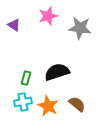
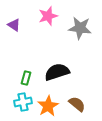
orange star: rotated 15 degrees clockwise
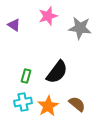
black semicircle: rotated 145 degrees clockwise
green rectangle: moved 2 px up
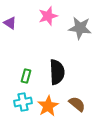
purple triangle: moved 4 px left, 2 px up
black semicircle: rotated 40 degrees counterclockwise
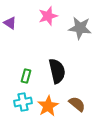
black semicircle: moved 1 px up; rotated 10 degrees counterclockwise
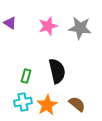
pink star: moved 10 px down
orange star: moved 1 px left, 1 px up
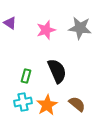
pink star: moved 2 px left, 4 px down
black semicircle: rotated 10 degrees counterclockwise
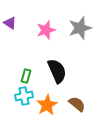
gray star: rotated 25 degrees counterclockwise
cyan cross: moved 1 px right, 6 px up
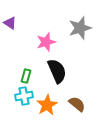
pink star: moved 12 px down
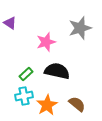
black semicircle: rotated 55 degrees counterclockwise
green rectangle: moved 2 px up; rotated 32 degrees clockwise
